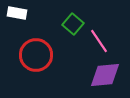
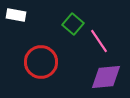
white rectangle: moved 1 px left, 2 px down
red circle: moved 5 px right, 7 px down
purple diamond: moved 1 px right, 2 px down
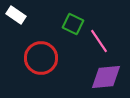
white rectangle: rotated 24 degrees clockwise
green square: rotated 15 degrees counterclockwise
red circle: moved 4 px up
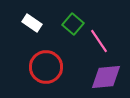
white rectangle: moved 16 px right, 8 px down
green square: rotated 15 degrees clockwise
red circle: moved 5 px right, 9 px down
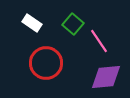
red circle: moved 4 px up
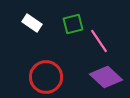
green square: rotated 35 degrees clockwise
red circle: moved 14 px down
purple diamond: rotated 48 degrees clockwise
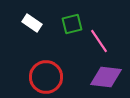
green square: moved 1 px left
purple diamond: rotated 36 degrees counterclockwise
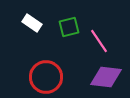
green square: moved 3 px left, 3 px down
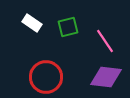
green square: moved 1 px left
pink line: moved 6 px right
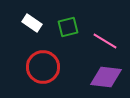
pink line: rotated 25 degrees counterclockwise
red circle: moved 3 px left, 10 px up
